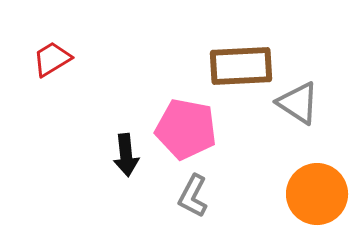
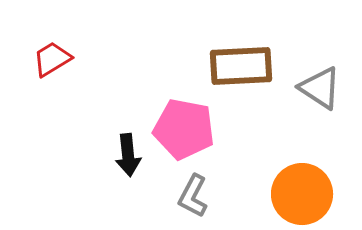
gray triangle: moved 22 px right, 15 px up
pink pentagon: moved 2 px left
black arrow: moved 2 px right
orange circle: moved 15 px left
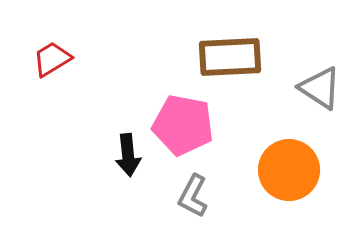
brown rectangle: moved 11 px left, 9 px up
pink pentagon: moved 1 px left, 4 px up
orange circle: moved 13 px left, 24 px up
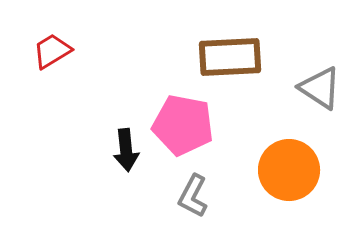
red trapezoid: moved 8 px up
black arrow: moved 2 px left, 5 px up
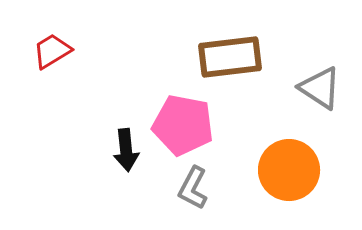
brown rectangle: rotated 4 degrees counterclockwise
gray L-shape: moved 8 px up
